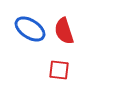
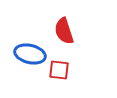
blue ellipse: moved 25 px down; rotated 20 degrees counterclockwise
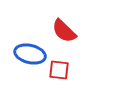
red semicircle: rotated 28 degrees counterclockwise
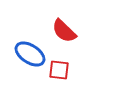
blue ellipse: rotated 20 degrees clockwise
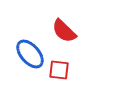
blue ellipse: rotated 16 degrees clockwise
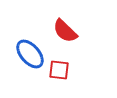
red semicircle: moved 1 px right
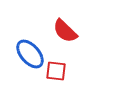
red square: moved 3 px left, 1 px down
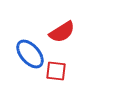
red semicircle: moved 3 px left, 1 px down; rotated 76 degrees counterclockwise
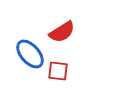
red square: moved 2 px right
